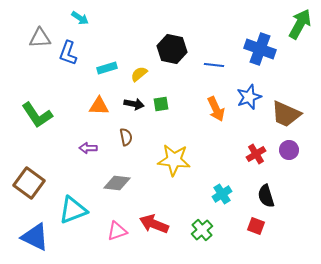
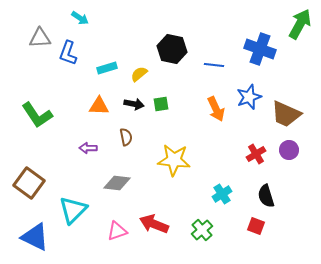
cyan triangle: rotated 24 degrees counterclockwise
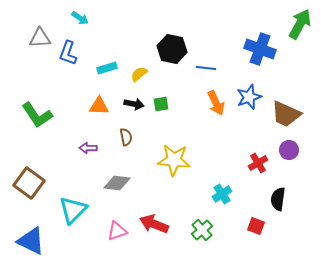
blue line: moved 8 px left, 3 px down
orange arrow: moved 6 px up
red cross: moved 2 px right, 9 px down
black semicircle: moved 12 px right, 3 px down; rotated 25 degrees clockwise
blue triangle: moved 4 px left, 4 px down
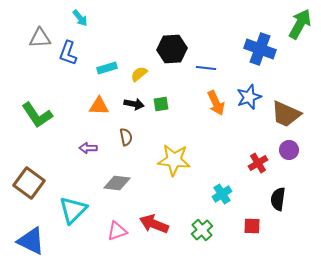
cyan arrow: rotated 18 degrees clockwise
black hexagon: rotated 16 degrees counterclockwise
red square: moved 4 px left; rotated 18 degrees counterclockwise
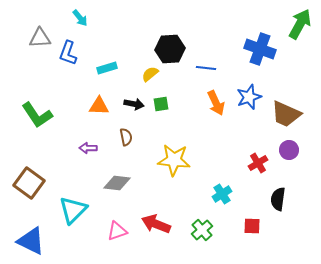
black hexagon: moved 2 px left
yellow semicircle: moved 11 px right
red arrow: moved 2 px right
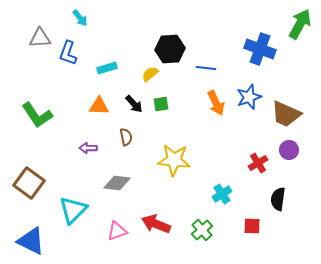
black arrow: rotated 36 degrees clockwise
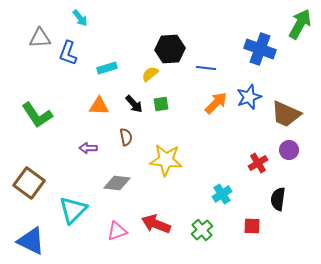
orange arrow: rotated 110 degrees counterclockwise
yellow star: moved 8 px left
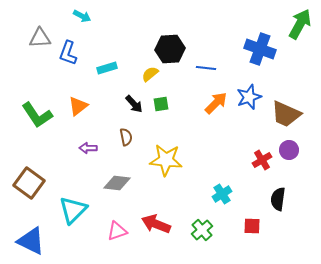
cyan arrow: moved 2 px right, 2 px up; rotated 24 degrees counterclockwise
orange triangle: moved 21 px left; rotated 40 degrees counterclockwise
red cross: moved 4 px right, 3 px up
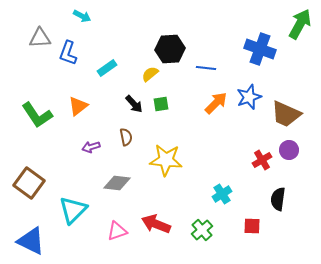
cyan rectangle: rotated 18 degrees counterclockwise
purple arrow: moved 3 px right, 1 px up; rotated 18 degrees counterclockwise
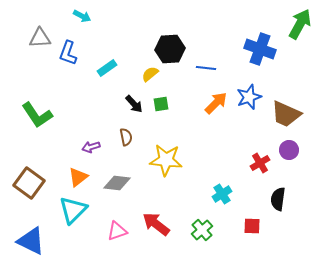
orange triangle: moved 71 px down
red cross: moved 2 px left, 3 px down
red arrow: rotated 16 degrees clockwise
